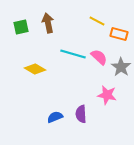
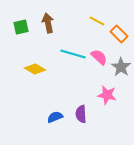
orange rectangle: rotated 30 degrees clockwise
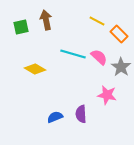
brown arrow: moved 2 px left, 3 px up
